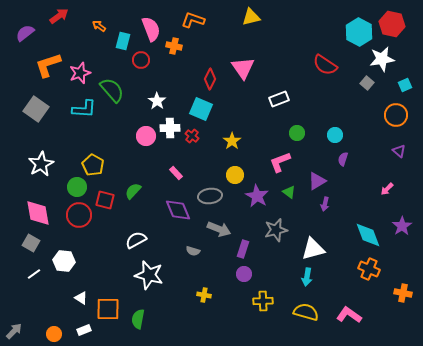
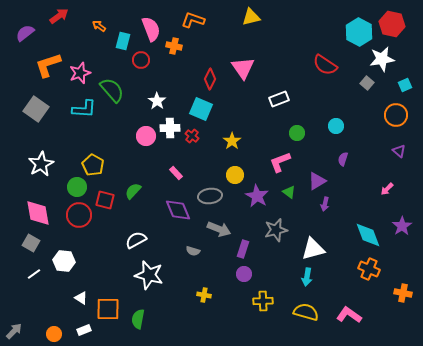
cyan circle at (335, 135): moved 1 px right, 9 px up
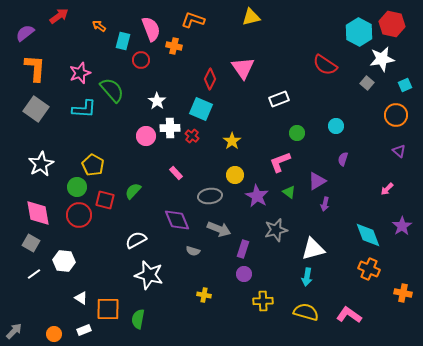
orange L-shape at (48, 65): moved 13 px left, 3 px down; rotated 112 degrees clockwise
purple diamond at (178, 210): moved 1 px left, 10 px down
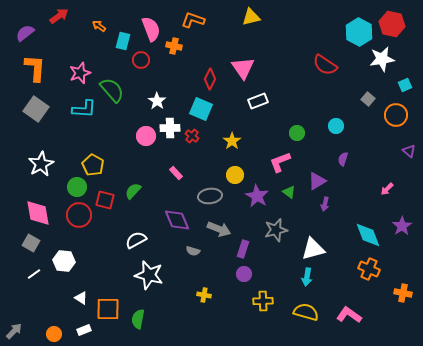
gray square at (367, 83): moved 1 px right, 16 px down
white rectangle at (279, 99): moved 21 px left, 2 px down
purple triangle at (399, 151): moved 10 px right
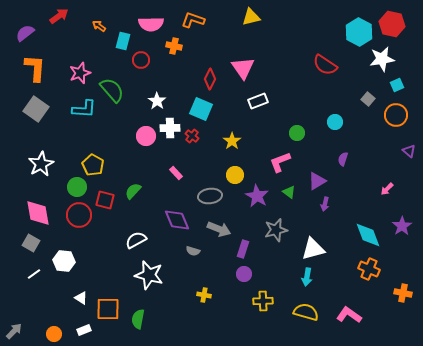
pink semicircle at (151, 29): moved 5 px up; rotated 110 degrees clockwise
cyan square at (405, 85): moved 8 px left
cyan circle at (336, 126): moved 1 px left, 4 px up
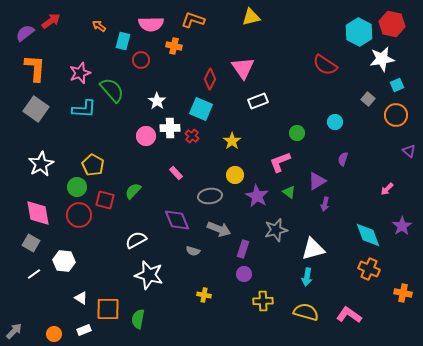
red arrow at (59, 16): moved 8 px left, 5 px down
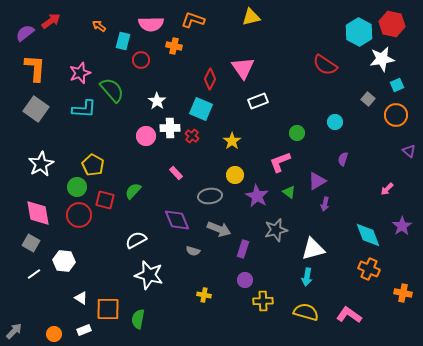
purple circle at (244, 274): moved 1 px right, 6 px down
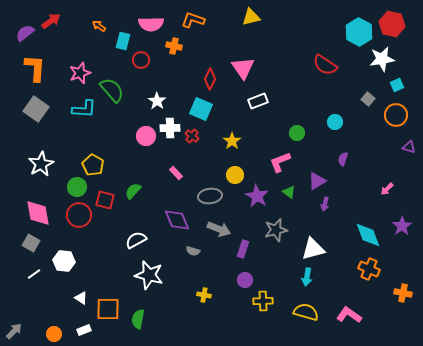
purple triangle at (409, 151): moved 4 px up; rotated 24 degrees counterclockwise
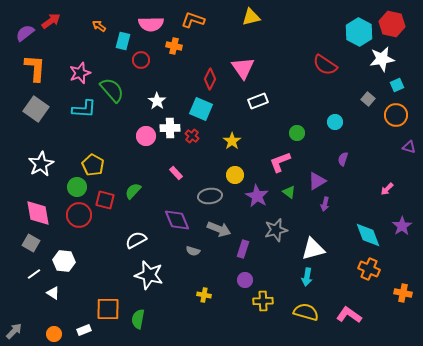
white triangle at (81, 298): moved 28 px left, 5 px up
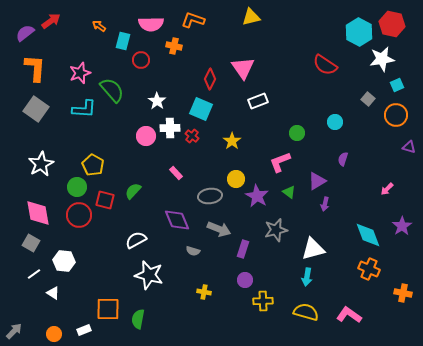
yellow circle at (235, 175): moved 1 px right, 4 px down
yellow cross at (204, 295): moved 3 px up
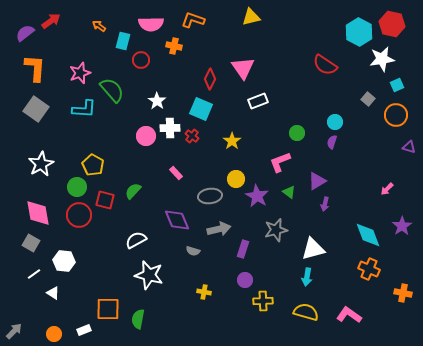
purple semicircle at (343, 159): moved 11 px left, 17 px up
gray arrow at (219, 229): rotated 35 degrees counterclockwise
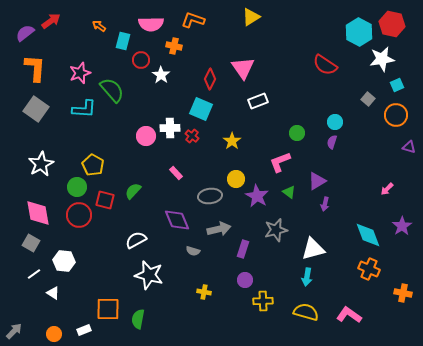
yellow triangle at (251, 17): rotated 18 degrees counterclockwise
white star at (157, 101): moved 4 px right, 26 px up
